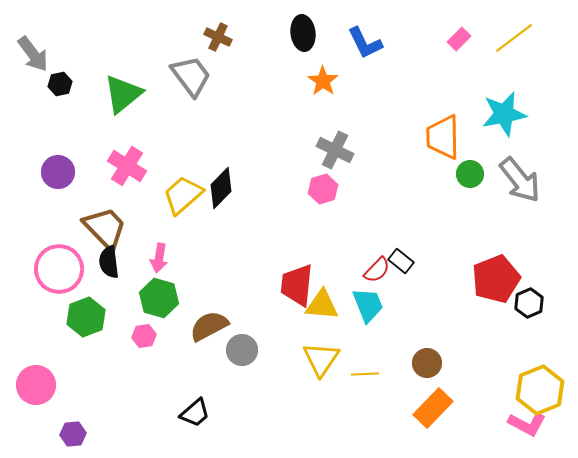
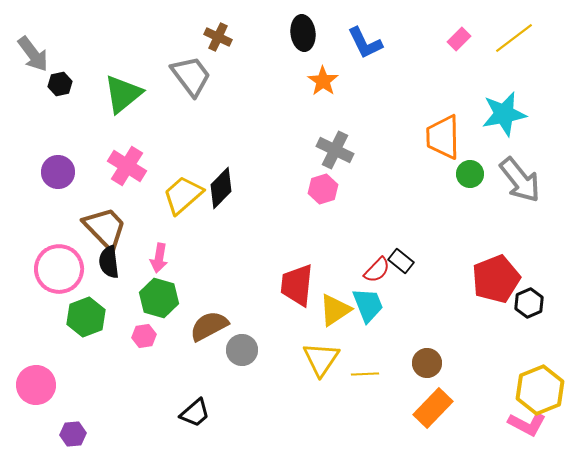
yellow triangle at (322, 305): moved 13 px right, 5 px down; rotated 39 degrees counterclockwise
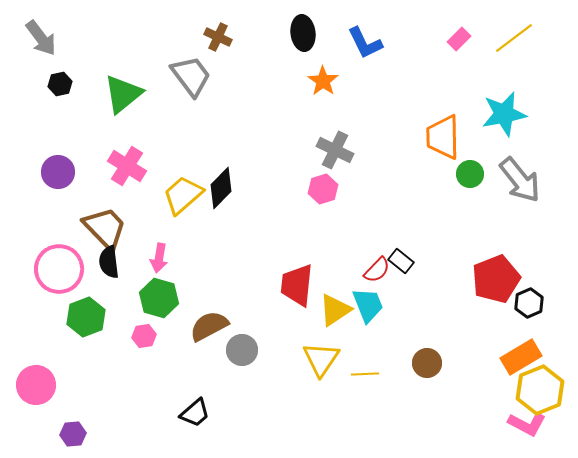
gray arrow at (33, 54): moved 8 px right, 16 px up
orange rectangle at (433, 408): moved 88 px right, 51 px up; rotated 15 degrees clockwise
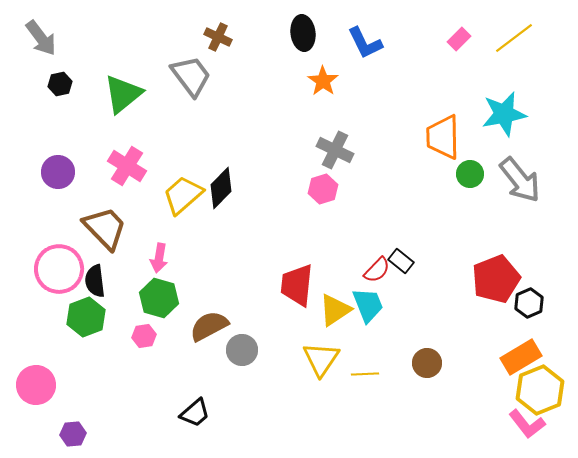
black semicircle at (109, 262): moved 14 px left, 19 px down
pink L-shape at (527, 424): rotated 24 degrees clockwise
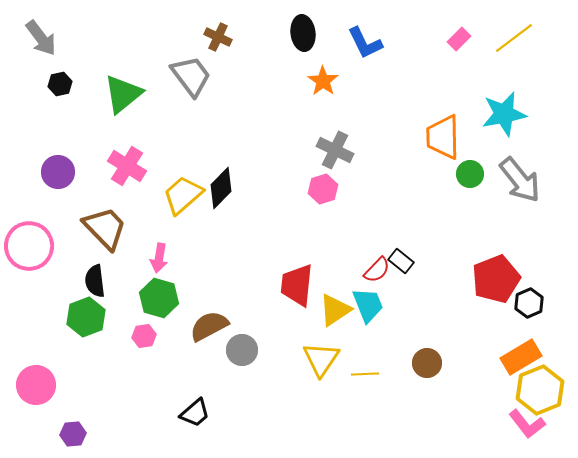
pink circle at (59, 269): moved 30 px left, 23 px up
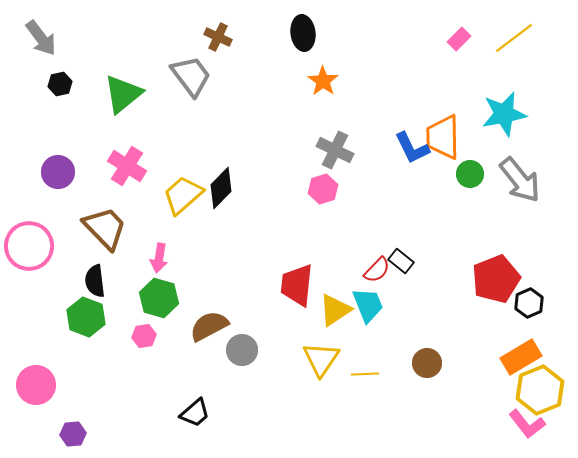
blue L-shape at (365, 43): moved 47 px right, 105 px down
green hexagon at (86, 317): rotated 18 degrees counterclockwise
